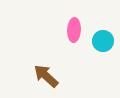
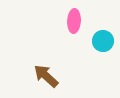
pink ellipse: moved 9 px up
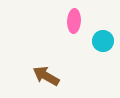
brown arrow: rotated 12 degrees counterclockwise
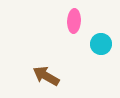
cyan circle: moved 2 px left, 3 px down
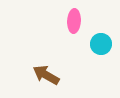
brown arrow: moved 1 px up
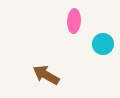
cyan circle: moved 2 px right
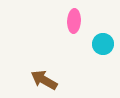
brown arrow: moved 2 px left, 5 px down
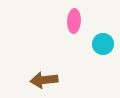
brown arrow: rotated 36 degrees counterclockwise
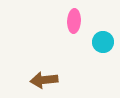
cyan circle: moved 2 px up
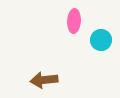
cyan circle: moved 2 px left, 2 px up
